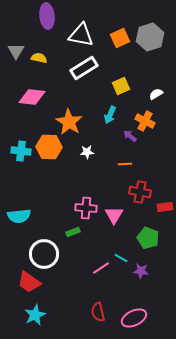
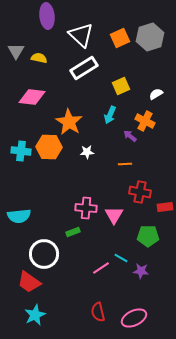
white triangle: rotated 32 degrees clockwise
green pentagon: moved 2 px up; rotated 20 degrees counterclockwise
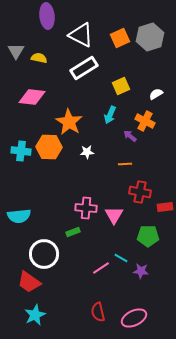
white triangle: rotated 16 degrees counterclockwise
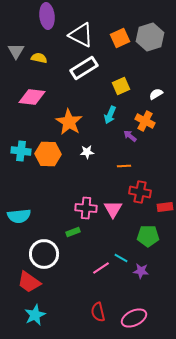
orange hexagon: moved 1 px left, 7 px down
orange line: moved 1 px left, 2 px down
pink triangle: moved 1 px left, 6 px up
